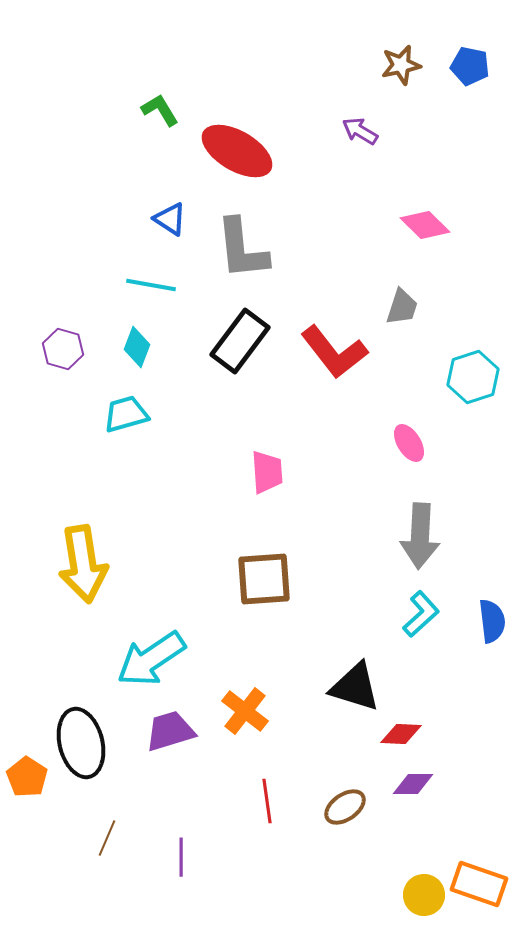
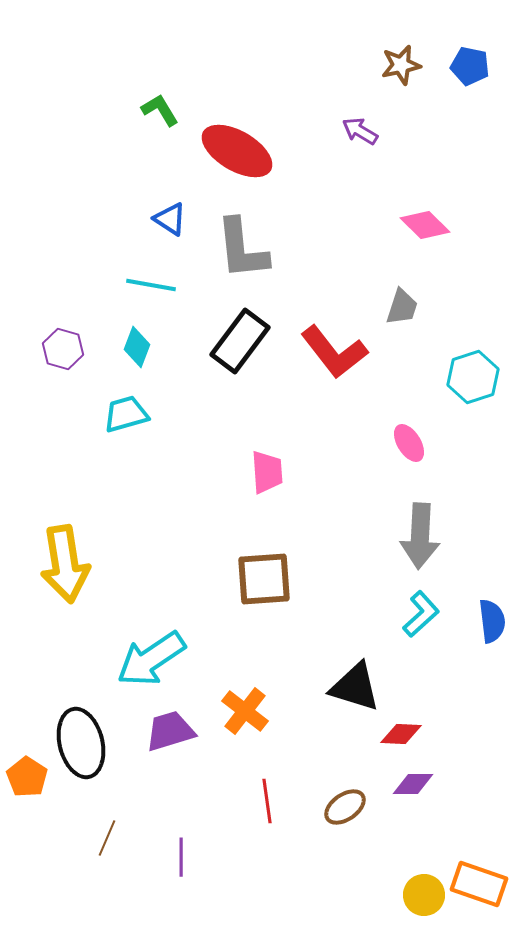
yellow arrow: moved 18 px left
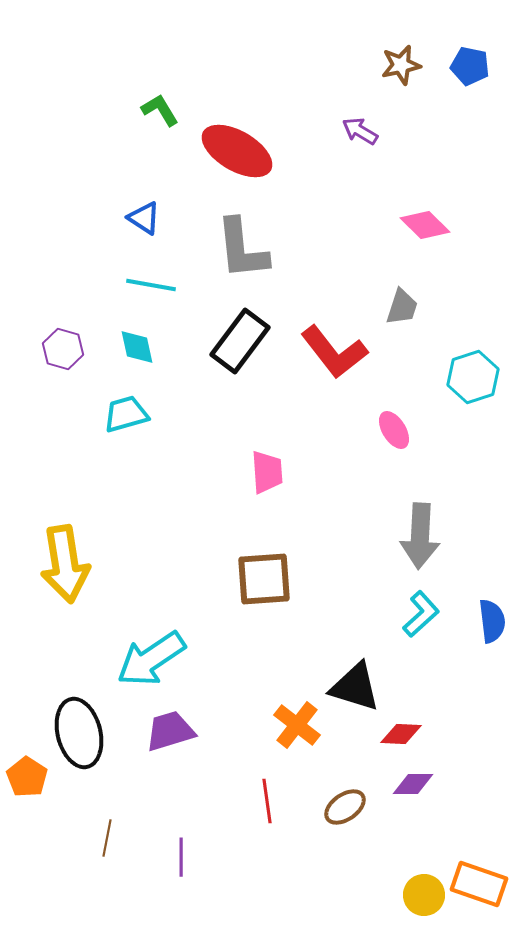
blue triangle: moved 26 px left, 1 px up
cyan diamond: rotated 33 degrees counterclockwise
pink ellipse: moved 15 px left, 13 px up
orange cross: moved 52 px right, 14 px down
black ellipse: moved 2 px left, 10 px up
brown line: rotated 12 degrees counterclockwise
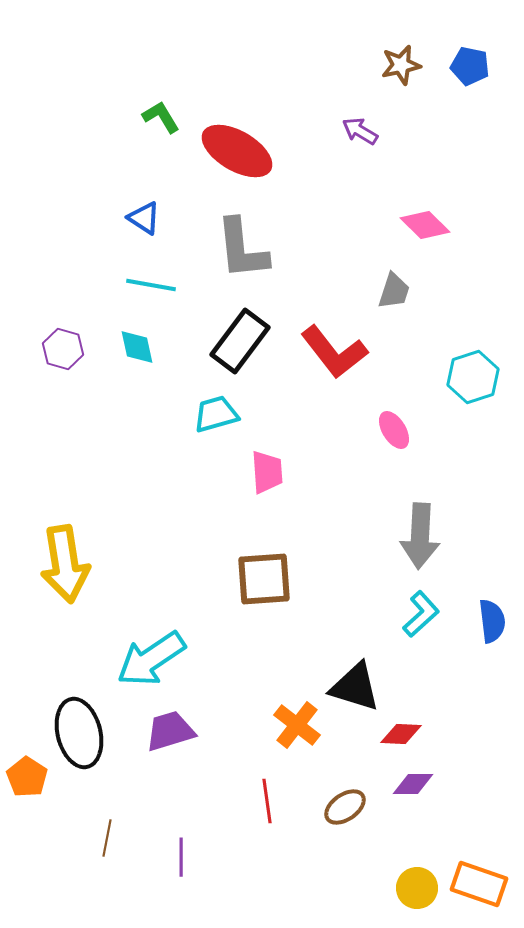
green L-shape: moved 1 px right, 7 px down
gray trapezoid: moved 8 px left, 16 px up
cyan trapezoid: moved 90 px right
yellow circle: moved 7 px left, 7 px up
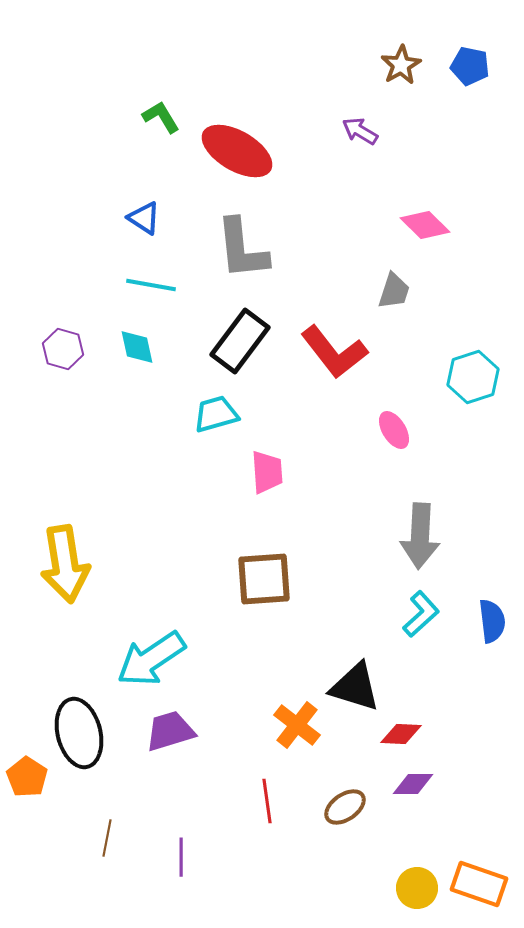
brown star: rotated 18 degrees counterclockwise
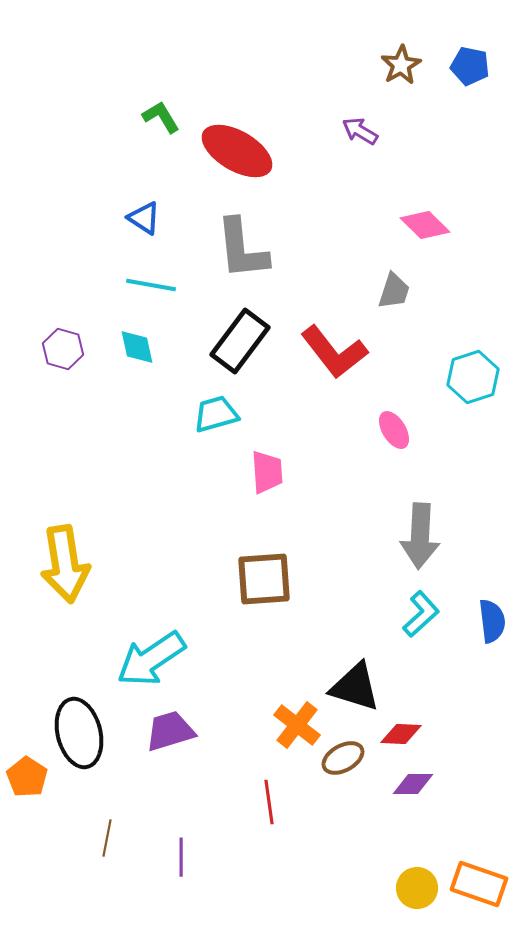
red line: moved 2 px right, 1 px down
brown ellipse: moved 2 px left, 49 px up; rotated 6 degrees clockwise
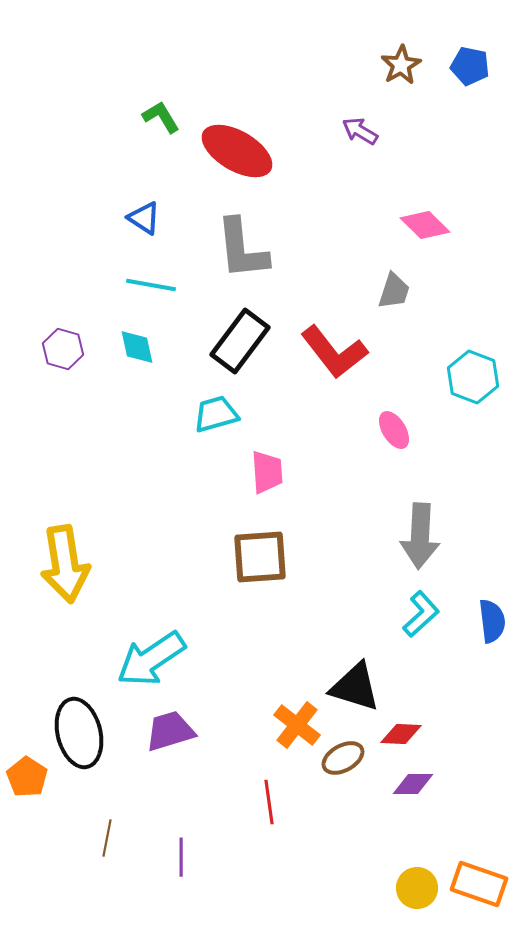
cyan hexagon: rotated 21 degrees counterclockwise
brown square: moved 4 px left, 22 px up
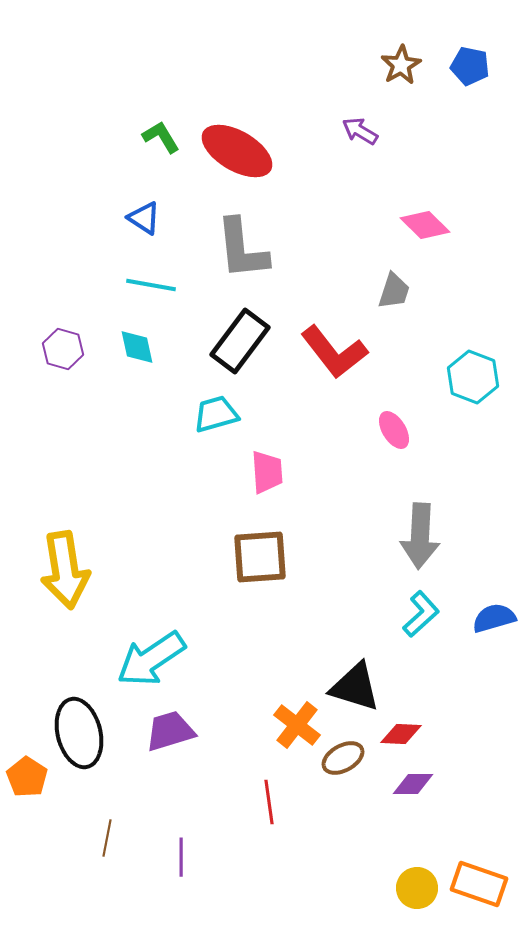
green L-shape: moved 20 px down
yellow arrow: moved 6 px down
blue semicircle: moved 2 px right, 3 px up; rotated 99 degrees counterclockwise
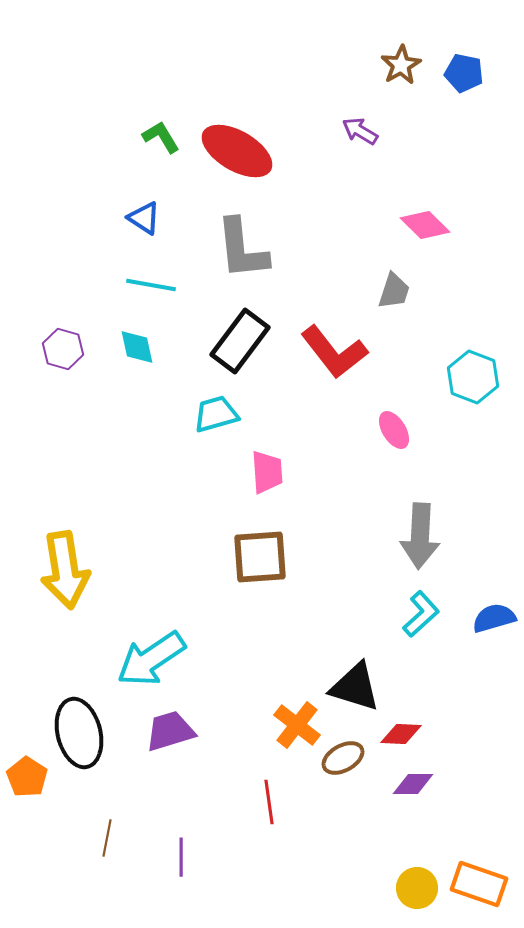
blue pentagon: moved 6 px left, 7 px down
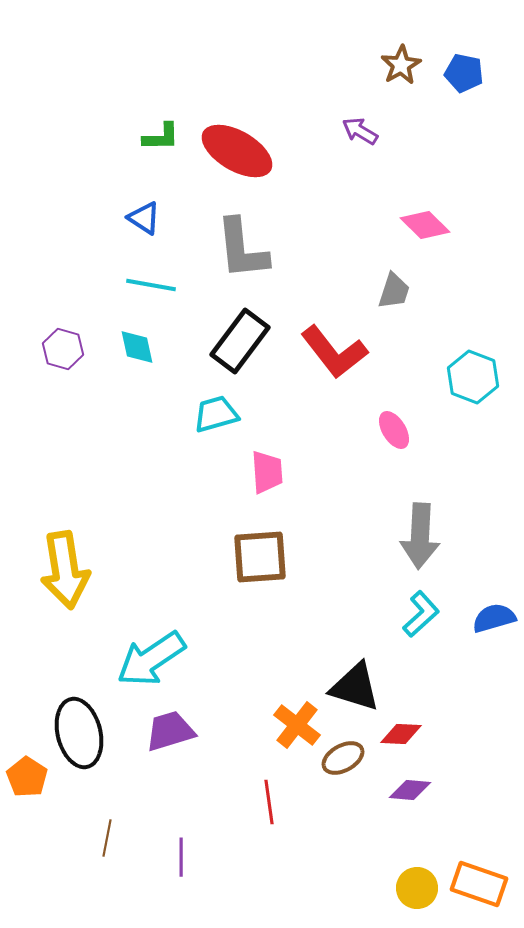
green L-shape: rotated 120 degrees clockwise
purple diamond: moved 3 px left, 6 px down; rotated 6 degrees clockwise
